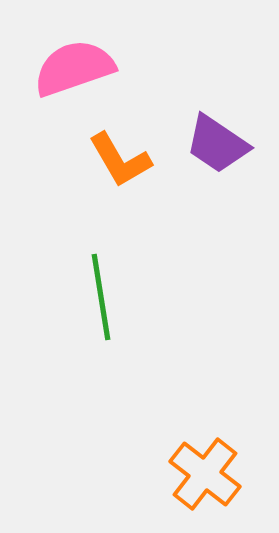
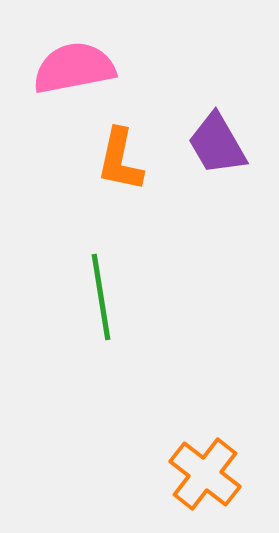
pink semicircle: rotated 8 degrees clockwise
purple trapezoid: rotated 26 degrees clockwise
orange L-shape: rotated 42 degrees clockwise
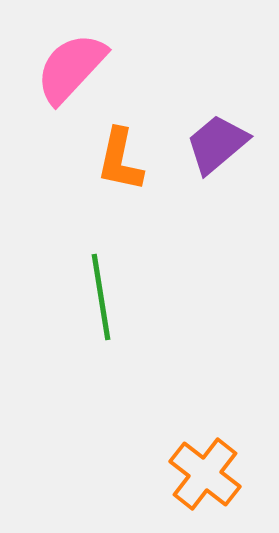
pink semicircle: moved 3 px left; rotated 36 degrees counterclockwise
purple trapezoid: rotated 80 degrees clockwise
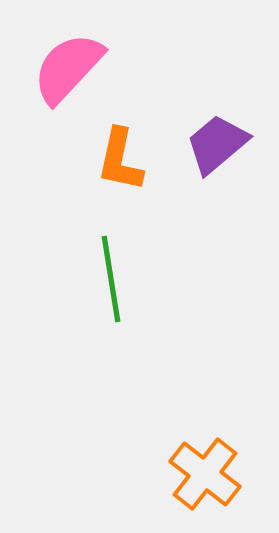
pink semicircle: moved 3 px left
green line: moved 10 px right, 18 px up
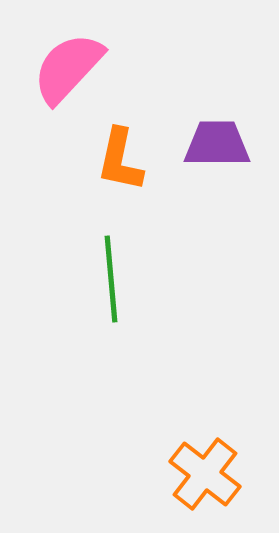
purple trapezoid: rotated 40 degrees clockwise
green line: rotated 4 degrees clockwise
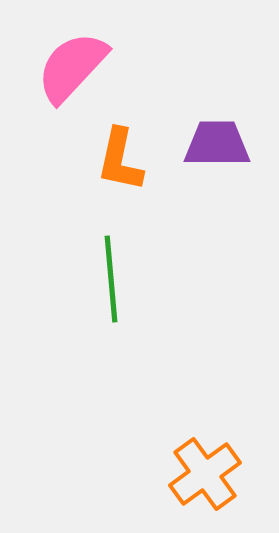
pink semicircle: moved 4 px right, 1 px up
orange cross: rotated 16 degrees clockwise
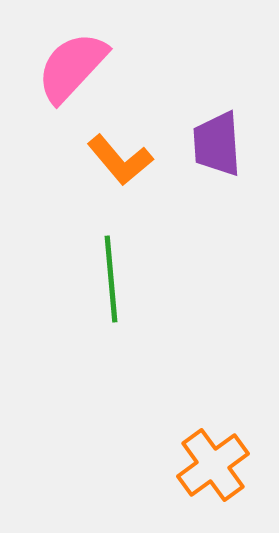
purple trapezoid: rotated 94 degrees counterclockwise
orange L-shape: rotated 52 degrees counterclockwise
orange cross: moved 8 px right, 9 px up
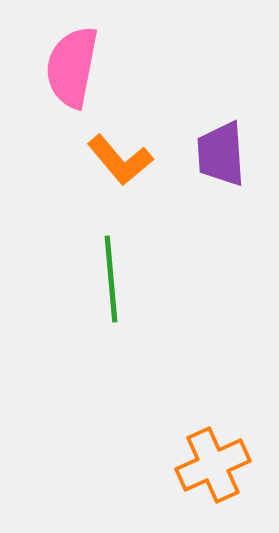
pink semicircle: rotated 32 degrees counterclockwise
purple trapezoid: moved 4 px right, 10 px down
orange cross: rotated 12 degrees clockwise
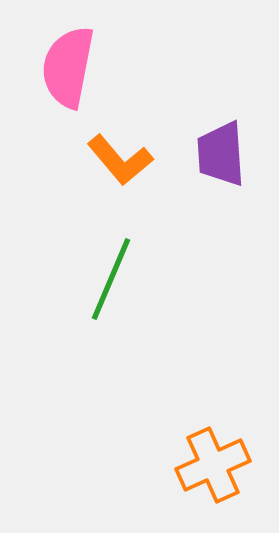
pink semicircle: moved 4 px left
green line: rotated 28 degrees clockwise
